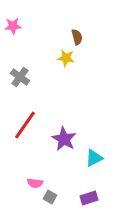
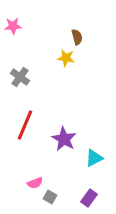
red line: rotated 12 degrees counterclockwise
pink semicircle: rotated 28 degrees counterclockwise
purple rectangle: rotated 36 degrees counterclockwise
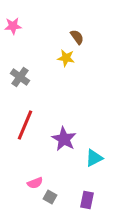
brown semicircle: rotated 21 degrees counterclockwise
purple rectangle: moved 2 px left, 2 px down; rotated 24 degrees counterclockwise
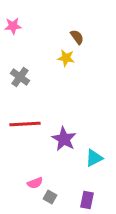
red line: moved 1 px up; rotated 64 degrees clockwise
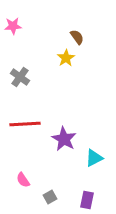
yellow star: rotated 30 degrees clockwise
pink semicircle: moved 12 px left, 3 px up; rotated 77 degrees clockwise
gray square: rotated 32 degrees clockwise
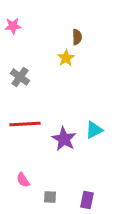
brown semicircle: rotated 35 degrees clockwise
cyan triangle: moved 28 px up
gray square: rotated 32 degrees clockwise
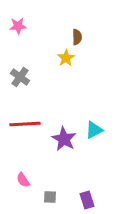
pink star: moved 5 px right
purple rectangle: rotated 30 degrees counterclockwise
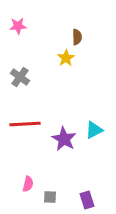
pink semicircle: moved 5 px right, 4 px down; rotated 133 degrees counterclockwise
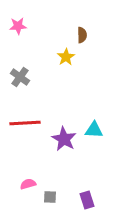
brown semicircle: moved 5 px right, 2 px up
yellow star: moved 1 px up
red line: moved 1 px up
cyan triangle: rotated 30 degrees clockwise
pink semicircle: rotated 119 degrees counterclockwise
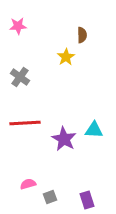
gray square: rotated 24 degrees counterclockwise
